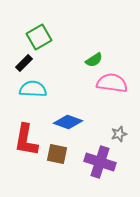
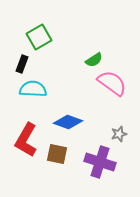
black rectangle: moved 2 px left, 1 px down; rotated 24 degrees counterclockwise
pink semicircle: rotated 28 degrees clockwise
red L-shape: rotated 20 degrees clockwise
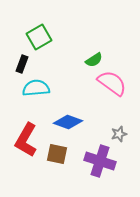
cyan semicircle: moved 3 px right, 1 px up; rotated 8 degrees counterclockwise
purple cross: moved 1 px up
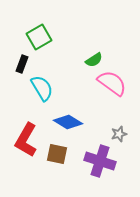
cyan semicircle: moved 6 px right; rotated 64 degrees clockwise
blue diamond: rotated 12 degrees clockwise
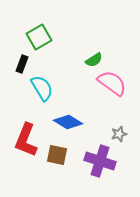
red L-shape: rotated 8 degrees counterclockwise
brown square: moved 1 px down
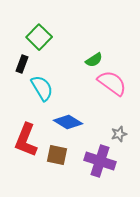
green square: rotated 15 degrees counterclockwise
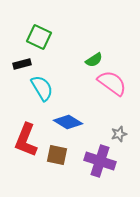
green square: rotated 20 degrees counterclockwise
black rectangle: rotated 54 degrees clockwise
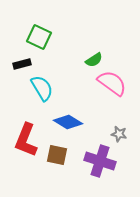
gray star: rotated 28 degrees clockwise
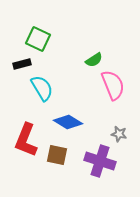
green square: moved 1 px left, 2 px down
pink semicircle: moved 1 px right, 2 px down; rotated 32 degrees clockwise
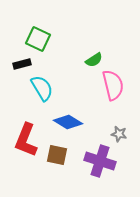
pink semicircle: rotated 8 degrees clockwise
